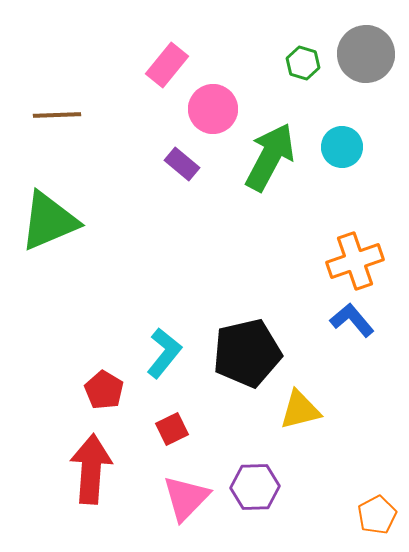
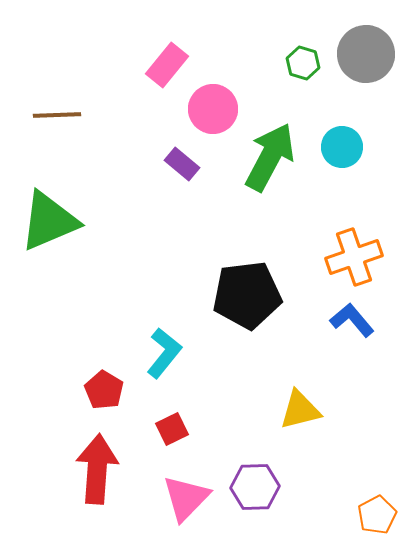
orange cross: moved 1 px left, 4 px up
black pentagon: moved 58 px up; rotated 6 degrees clockwise
red arrow: moved 6 px right
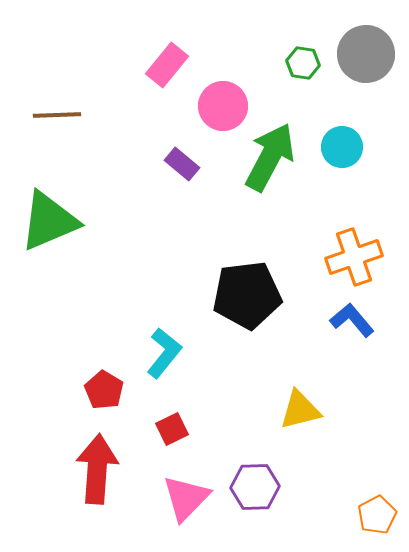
green hexagon: rotated 8 degrees counterclockwise
pink circle: moved 10 px right, 3 px up
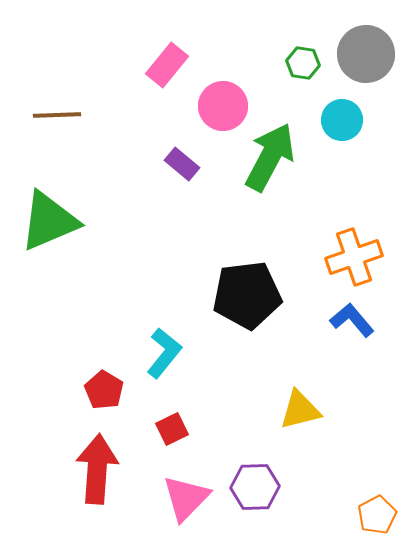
cyan circle: moved 27 px up
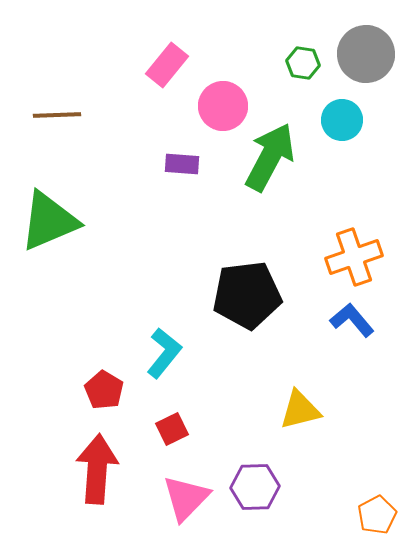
purple rectangle: rotated 36 degrees counterclockwise
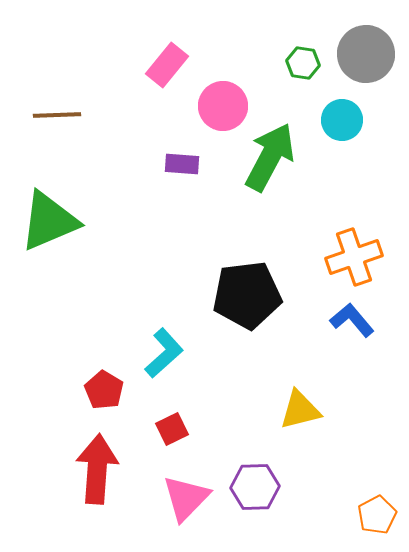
cyan L-shape: rotated 9 degrees clockwise
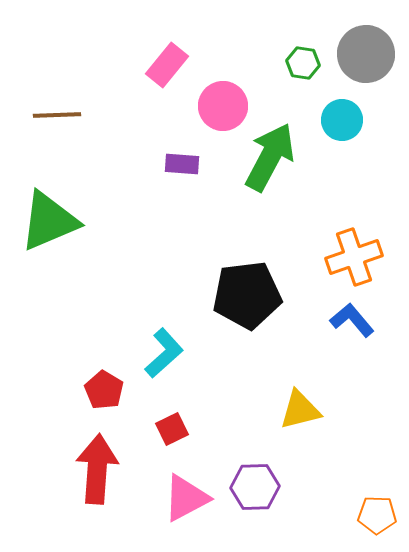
pink triangle: rotated 18 degrees clockwise
orange pentagon: rotated 30 degrees clockwise
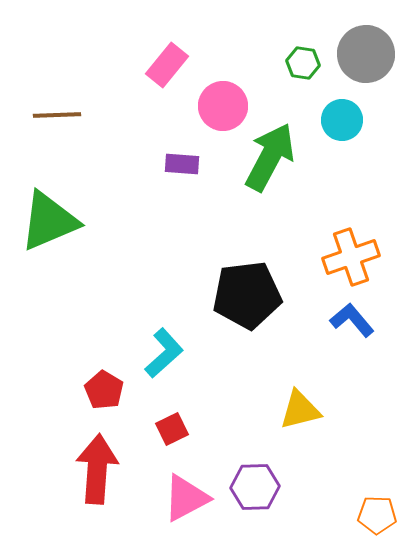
orange cross: moved 3 px left
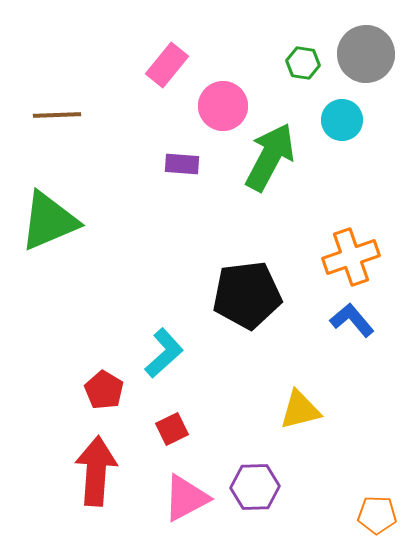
red arrow: moved 1 px left, 2 px down
